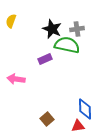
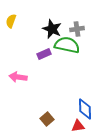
purple rectangle: moved 1 px left, 5 px up
pink arrow: moved 2 px right, 2 px up
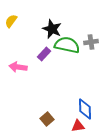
yellow semicircle: rotated 16 degrees clockwise
gray cross: moved 14 px right, 13 px down
purple rectangle: rotated 24 degrees counterclockwise
pink arrow: moved 10 px up
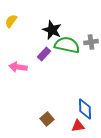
black star: moved 1 px down
